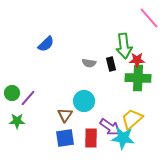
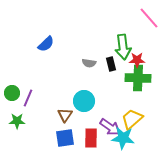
green arrow: moved 1 px left, 1 px down
purple line: rotated 18 degrees counterclockwise
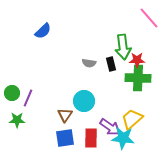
blue semicircle: moved 3 px left, 13 px up
green star: moved 1 px up
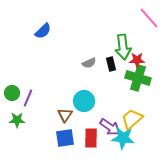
gray semicircle: rotated 32 degrees counterclockwise
green cross: rotated 15 degrees clockwise
